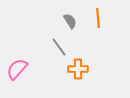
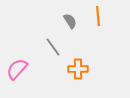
orange line: moved 2 px up
gray line: moved 6 px left
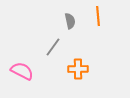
gray semicircle: rotated 21 degrees clockwise
gray line: rotated 72 degrees clockwise
pink semicircle: moved 5 px right, 2 px down; rotated 75 degrees clockwise
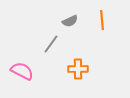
orange line: moved 4 px right, 4 px down
gray semicircle: rotated 77 degrees clockwise
gray line: moved 2 px left, 3 px up
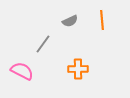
gray line: moved 8 px left
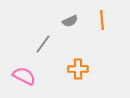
pink semicircle: moved 2 px right, 5 px down
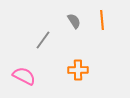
gray semicircle: moved 4 px right; rotated 98 degrees counterclockwise
gray line: moved 4 px up
orange cross: moved 1 px down
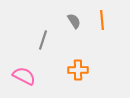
gray line: rotated 18 degrees counterclockwise
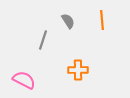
gray semicircle: moved 6 px left
pink semicircle: moved 4 px down
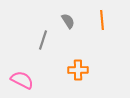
pink semicircle: moved 2 px left
